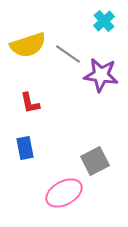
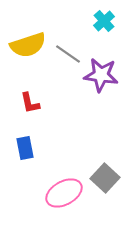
gray square: moved 10 px right, 17 px down; rotated 20 degrees counterclockwise
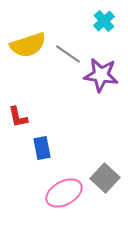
red L-shape: moved 12 px left, 14 px down
blue rectangle: moved 17 px right
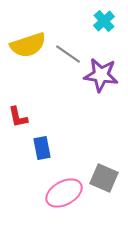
gray square: moved 1 px left; rotated 20 degrees counterclockwise
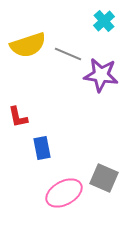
gray line: rotated 12 degrees counterclockwise
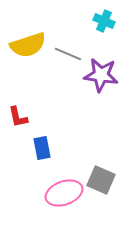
cyan cross: rotated 25 degrees counterclockwise
gray square: moved 3 px left, 2 px down
pink ellipse: rotated 9 degrees clockwise
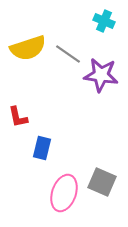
yellow semicircle: moved 3 px down
gray line: rotated 12 degrees clockwise
blue rectangle: rotated 25 degrees clockwise
gray square: moved 1 px right, 2 px down
pink ellipse: rotated 51 degrees counterclockwise
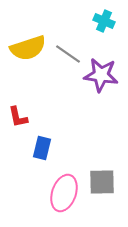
gray square: rotated 24 degrees counterclockwise
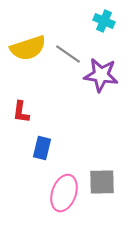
red L-shape: moved 3 px right, 5 px up; rotated 20 degrees clockwise
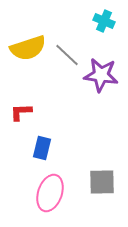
gray line: moved 1 px left, 1 px down; rotated 8 degrees clockwise
red L-shape: rotated 80 degrees clockwise
pink ellipse: moved 14 px left
